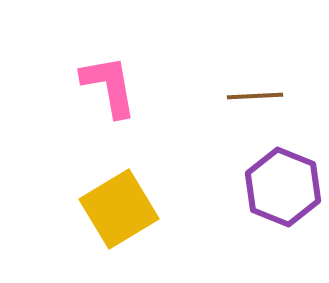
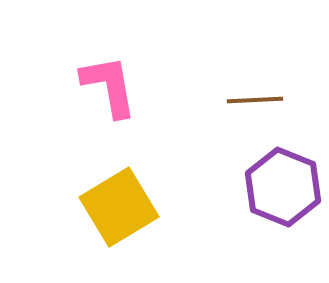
brown line: moved 4 px down
yellow square: moved 2 px up
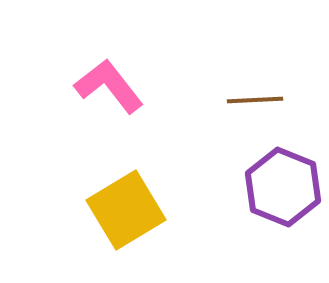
pink L-shape: rotated 28 degrees counterclockwise
yellow square: moved 7 px right, 3 px down
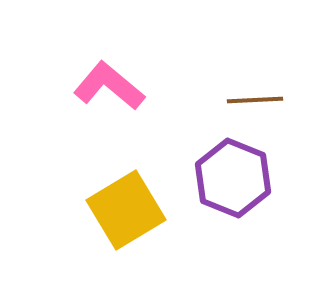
pink L-shape: rotated 12 degrees counterclockwise
purple hexagon: moved 50 px left, 9 px up
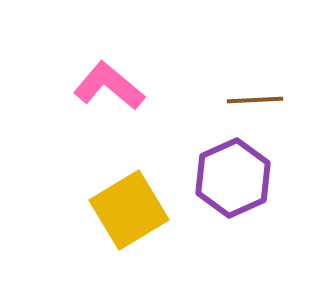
purple hexagon: rotated 14 degrees clockwise
yellow square: moved 3 px right
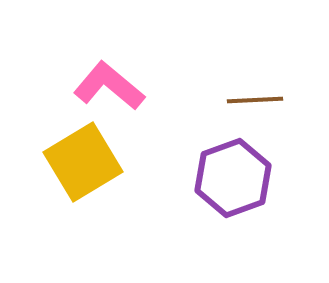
purple hexagon: rotated 4 degrees clockwise
yellow square: moved 46 px left, 48 px up
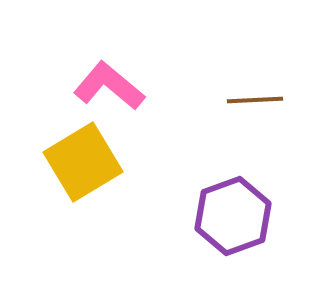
purple hexagon: moved 38 px down
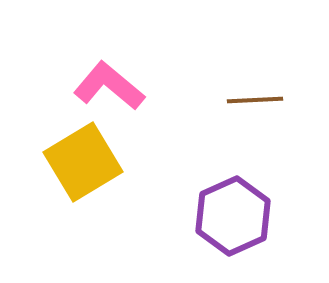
purple hexagon: rotated 4 degrees counterclockwise
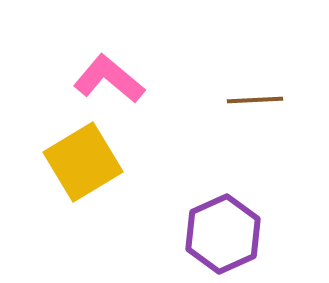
pink L-shape: moved 7 px up
purple hexagon: moved 10 px left, 18 px down
